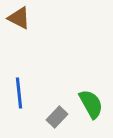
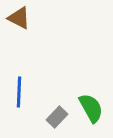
blue line: moved 1 px up; rotated 8 degrees clockwise
green semicircle: moved 4 px down
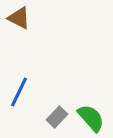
blue line: rotated 24 degrees clockwise
green semicircle: moved 10 px down; rotated 12 degrees counterclockwise
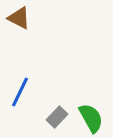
blue line: moved 1 px right
green semicircle: rotated 12 degrees clockwise
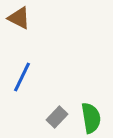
blue line: moved 2 px right, 15 px up
green semicircle: rotated 20 degrees clockwise
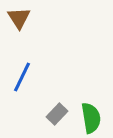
brown triangle: rotated 30 degrees clockwise
gray rectangle: moved 3 px up
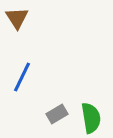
brown triangle: moved 2 px left
gray rectangle: rotated 15 degrees clockwise
